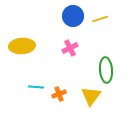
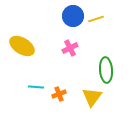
yellow line: moved 4 px left
yellow ellipse: rotated 35 degrees clockwise
yellow triangle: moved 1 px right, 1 px down
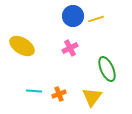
green ellipse: moved 1 px right, 1 px up; rotated 20 degrees counterclockwise
cyan line: moved 2 px left, 4 px down
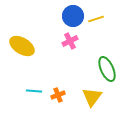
pink cross: moved 7 px up
orange cross: moved 1 px left, 1 px down
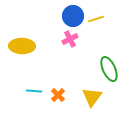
pink cross: moved 2 px up
yellow ellipse: rotated 30 degrees counterclockwise
green ellipse: moved 2 px right
orange cross: rotated 24 degrees counterclockwise
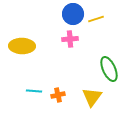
blue circle: moved 2 px up
pink cross: rotated 21 degrees clockwise
orange cross: rotated 32 degrees clockwise
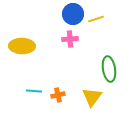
green ellipse: rotated 15 degrees clockwise
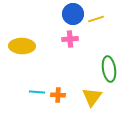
cyan line: moved 3 px right, 1 px down
orange cross: rotated 16 degrees clockwise
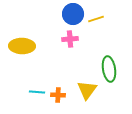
yellow triangle: moved 5 px left, 7 px up
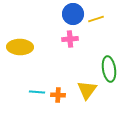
yellow ellipse: moved 2 px left, 1 px down
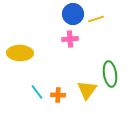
yellow ellipse: moved 6 px down
green ellipse: moved 1 px right, 5 px down
cyan line: rotated 49 degrees clockwise
